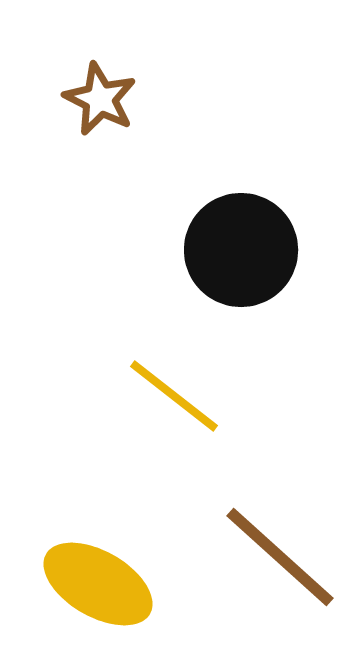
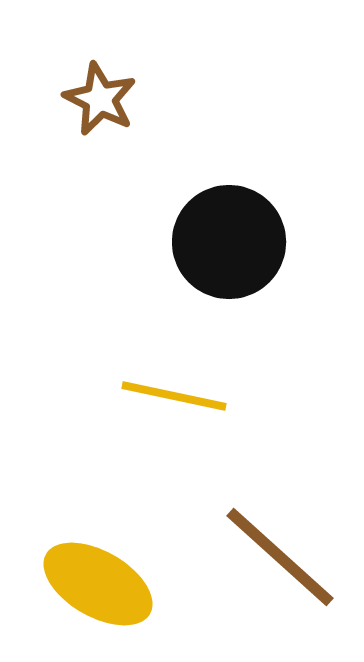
black circle: moved 12 px left, 8 px up
yellow line: rotated 26 degrees counterclockwise
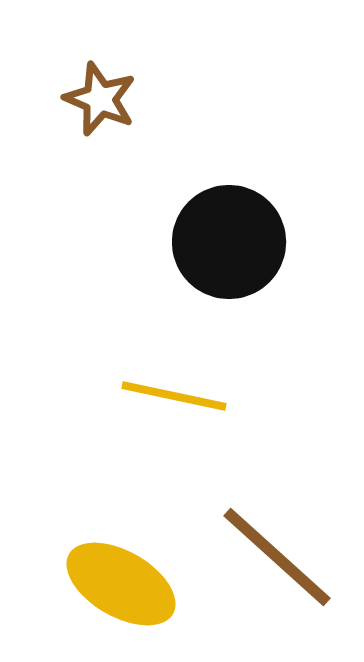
brown star: rotated 4 degrees counterclockwise
brown line: moved 3 px left
yellow ellipse: moved 23 px right
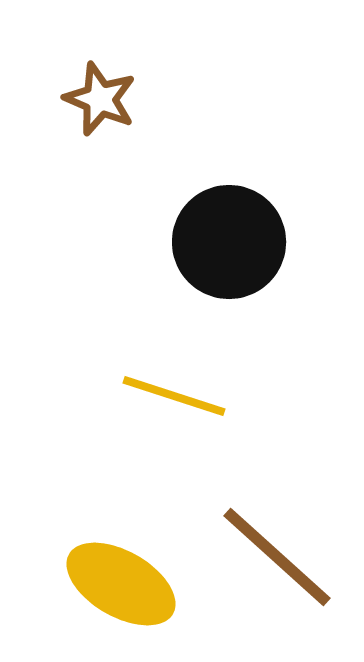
yellow line: rotated 6 degrees clockwise
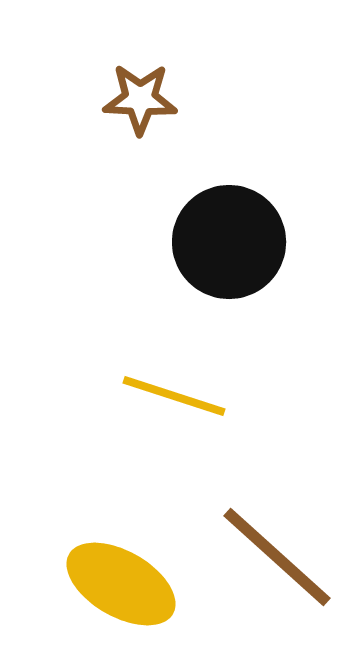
brown star: moved 40 px right; rotated 20 degrees counterclockwise
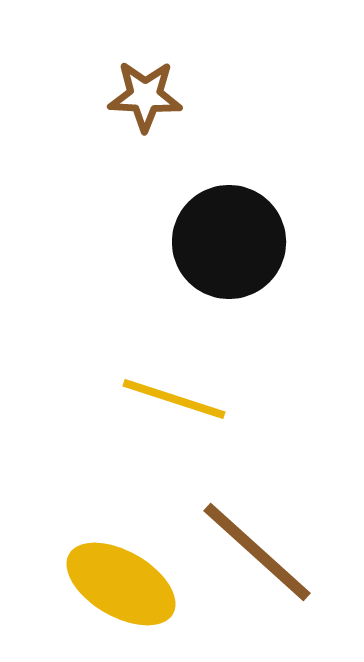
brown star: moved 5 px right, 3 px up
yellow line: moved 3 px down
brown line: moved 20 px left, 5 px up
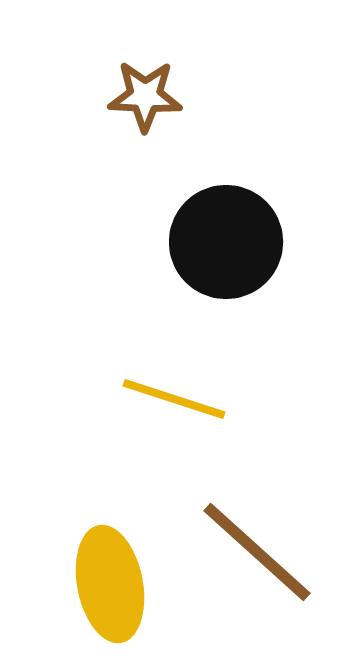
black circle: moved 3 px left
yellow ellipse: moved 11 px left; rotated 49 degrees clockwise
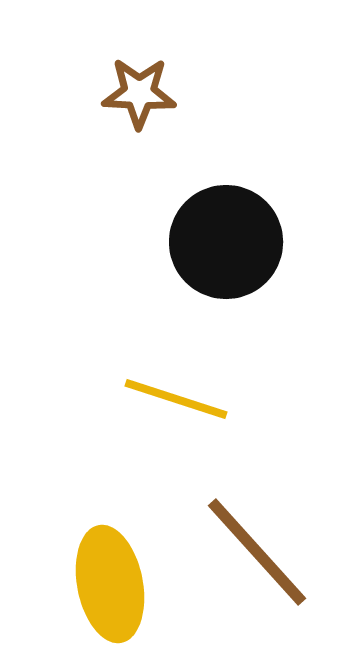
brown star: moved 6 px left, 3 px up
yellow line: moved 2 px right
brown line: rotated 6 degrees clockwise
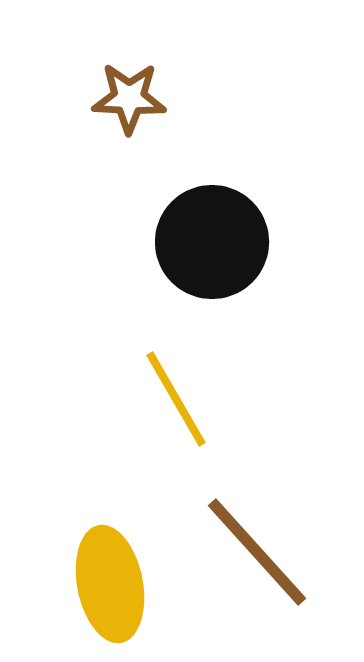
brown star: moved 10 px left, 5 px down
black circle: moved 14 px left
yellow line: rotated 42 degrees clockwise
